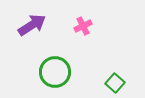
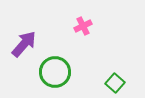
purple arrow: moved 8 px left, 19 px down; rotated 16 degrees counterclockwise
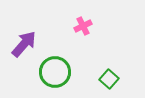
green square: moved 6 px left, 4 px up
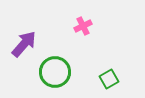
green square: rotated 18 degrees clockwise
